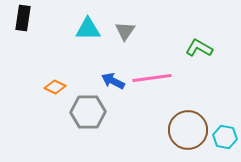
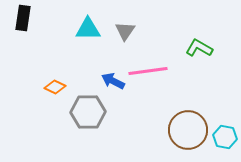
pink line: moved 4 px left, 7 px up
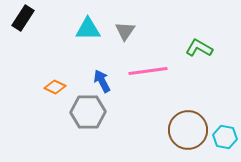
black rectangle: rotated 25 degrees clockwise
blue arrow: moved 11 px left; rotated 35 degrees clockwise
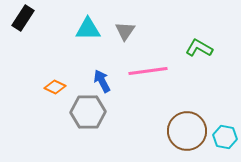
brown circle: moved 1 px left, 1 px down
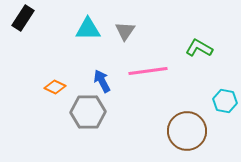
cyan hexagon: moved 36 px up
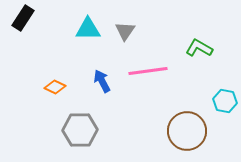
gray hexagon: moved 8 px left, 18 px down
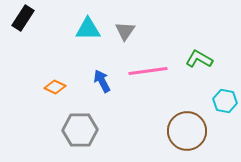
green L-shape: moved 11 px down
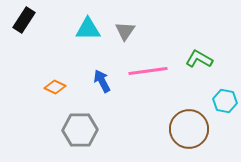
black rectangle: moved 1 px right, 2 px down
brown circle: moved 2 px right, 2 px up
